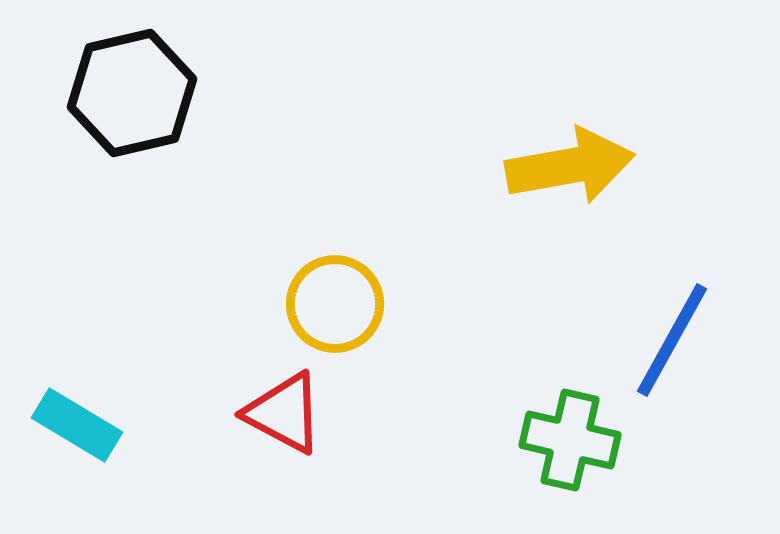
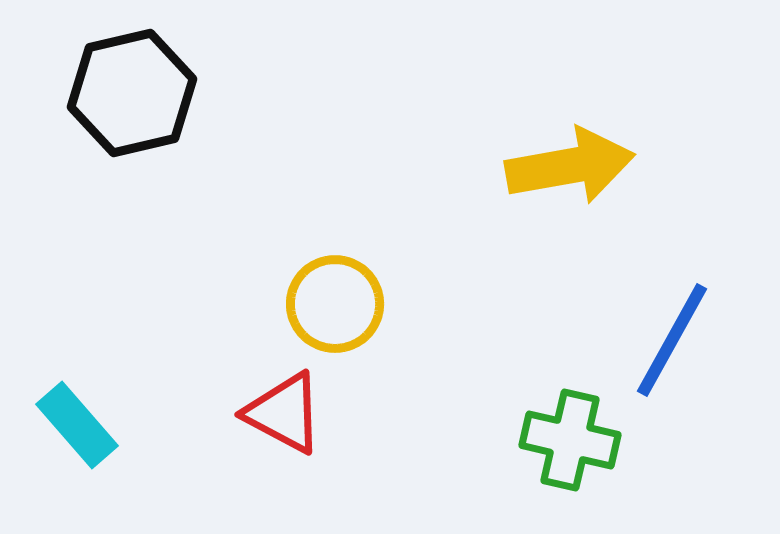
cyan rectangle: rotated 18 degrees clockwise
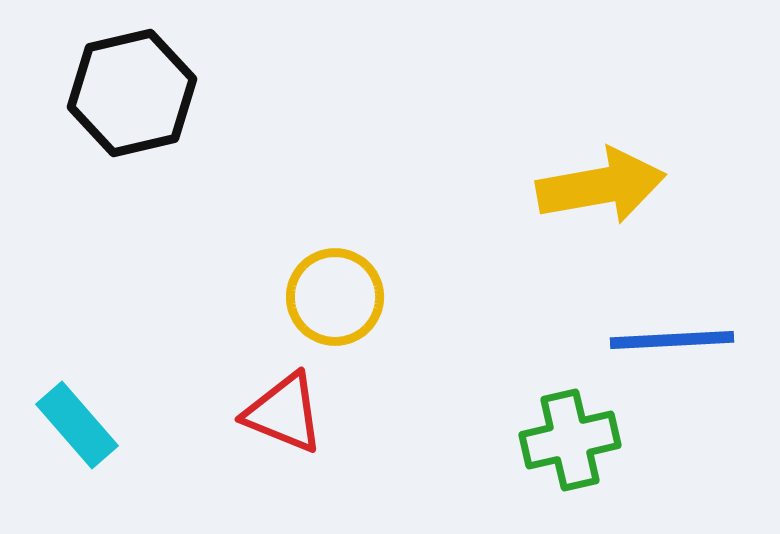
yellow arrow: moved 31 px right, 20 px down
yellow circle: moved 7 px up
blue line: rotated 58 degrees clockwise
red triangle: rotated 6 degrees counterclockwise
green cross: rotated 26 degrees counterclockwise
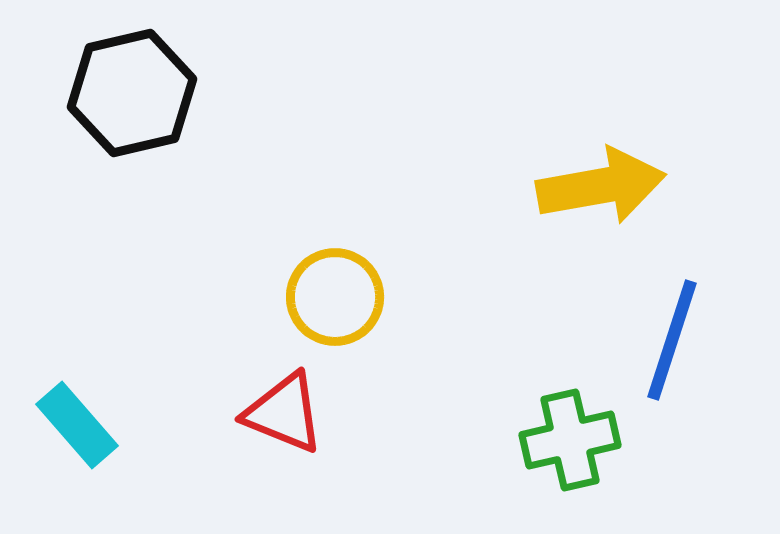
blue line: rotated 69 degrees counterclockwise
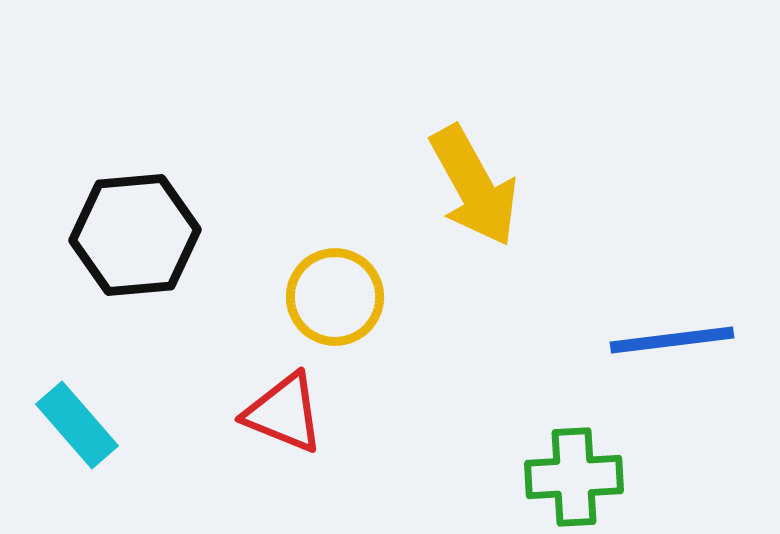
black hexagon: moved 3 px right, 142 px down; rotated 8 degrees clockwise
yellow arrow: moved 127 px left; rotated 71 degrees clockwise
blue line: rotated 65 degrees clockwise
green cross: moved 4 px right, 37 px down; rotated 10 degrees clockwise
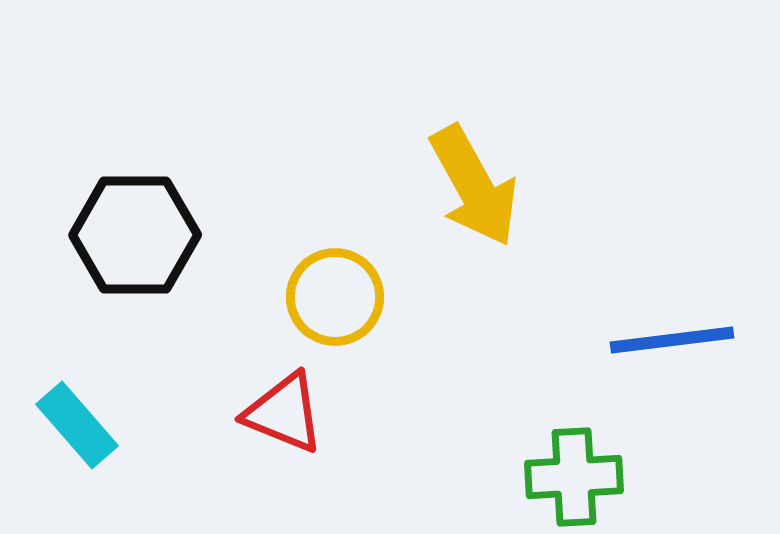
black hexagon: rotated 5 degrees clockwise
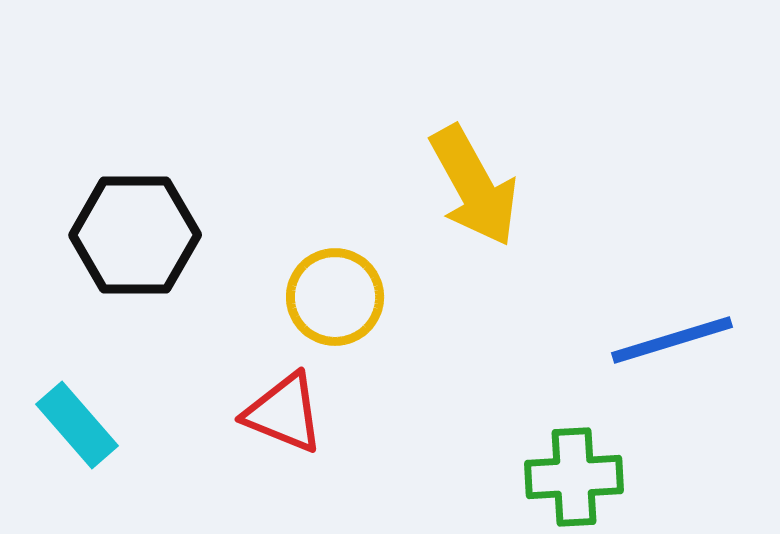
blue line: rotated 10 degrees counterclockwise
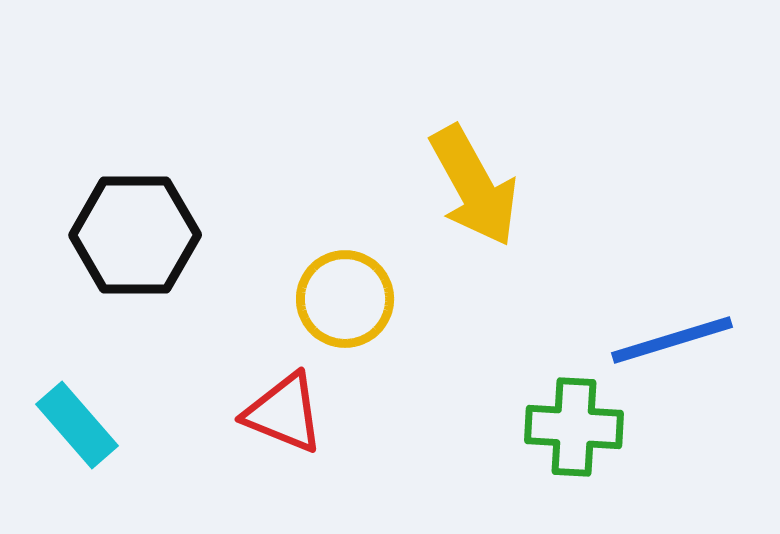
yellow circle: moved 10 px right, 2 px down
green cross: moved 50 px up; rotated 6 degrees clockwise
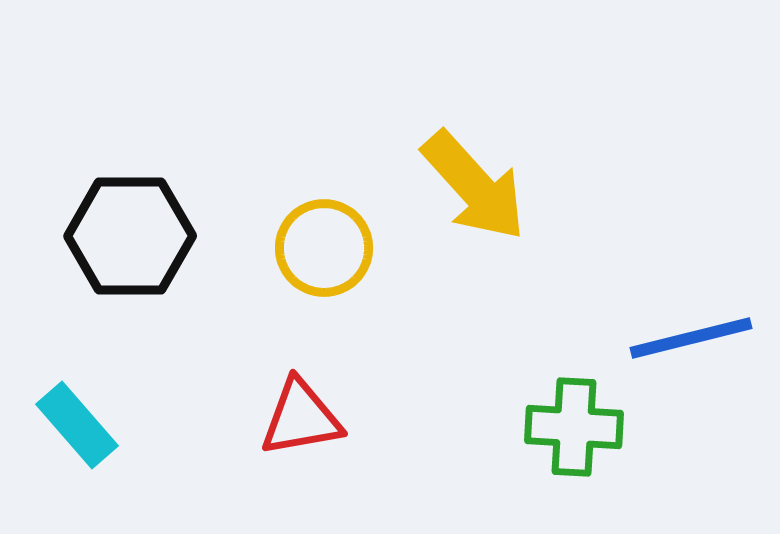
yellow arrow: rotated 13 degrees counterclockwise
black hexagon: moved 5 px left, 1 px down
yellow circle: moved 21 px left, 51 px up
blue line: moved 19 px right, 2 px up; rotated 3 degrees clockwise
red triangle: moved 17 px right, 5 px down; rotated 32 degrees counterclockwise
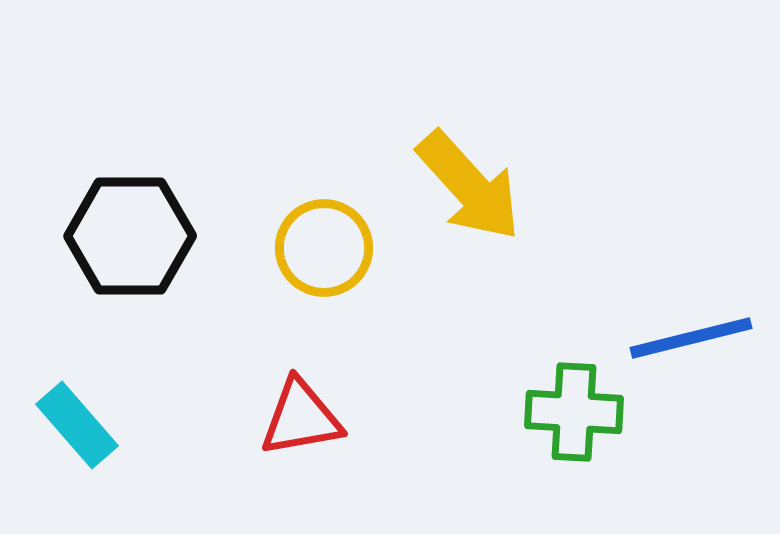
yellow arrow: moved 5 px left
green cross: moved 15 px up
